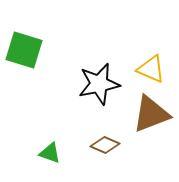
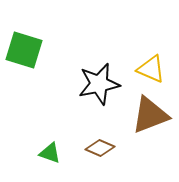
brown triangle: moved 1 px left, 1 px down
brown diamond: moved 5 px left, 3 px down
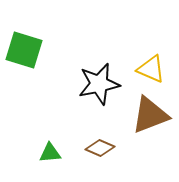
green triangle: rotated 25 degrees counterclockwise
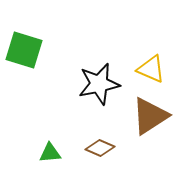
brown triangle: moved 1 px down; rotated 12 degrees counterclockwise
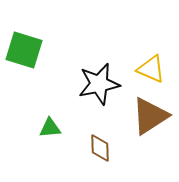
brown diamond: rotated 64 degrees clockwise
green triangle: moved 25 px up
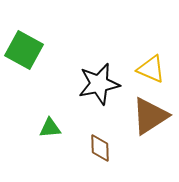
green square: rotated 12 degrees clockwise
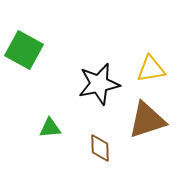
yellow triangle: rotated 32 degrees counterclockwise
brown triangle: moved 3 px left, 4 px down; rotated 15 degrees clockwise
